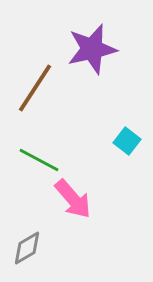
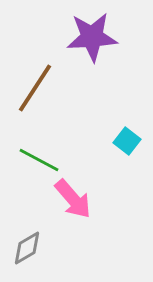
purple star: moved 12 px up; rotated 9 degrees clockwise
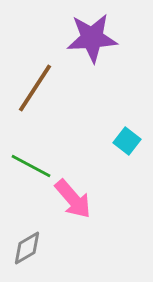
purple star: moved 1 px down
green line: moved 8 px left, 6 px down
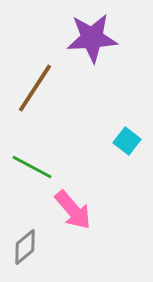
green line: moved 1 px right, 1 px down
pink arrow: moved 11 px down
gray diamond: moved 2 px left, 1 px up; rotated 9 degrees counterclockwise
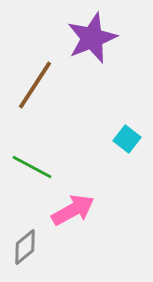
purple star: rotated 18 degrees counterclockwise
brown line: moved 3 px up
cyan square: moved 2 px up
pink arrow: rotated 78 degrees counterclockwise
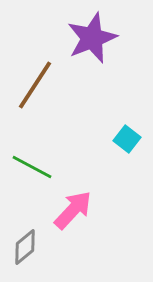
pink arrow: rotated 18 degrees counterclockwise
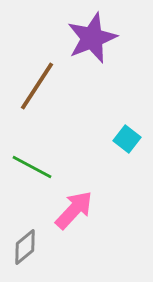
brown line: moved 2 px right, 1 px down
pink arrow: moved 1 px right
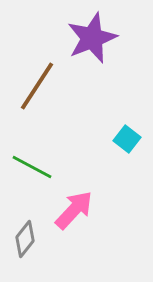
gray diamond: moved 8 px up; rotated 12 degrees counterclockwise
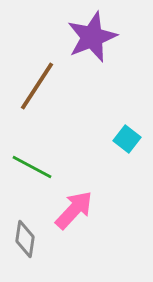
purple star: moved 1 px up
gray diamond: rotated 30 degrees counterclockwise
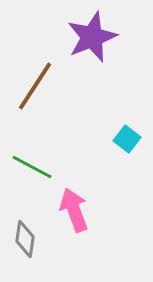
brown line: moved 2 px left
pink arrow: rotated 63 degrees counterclockwise
